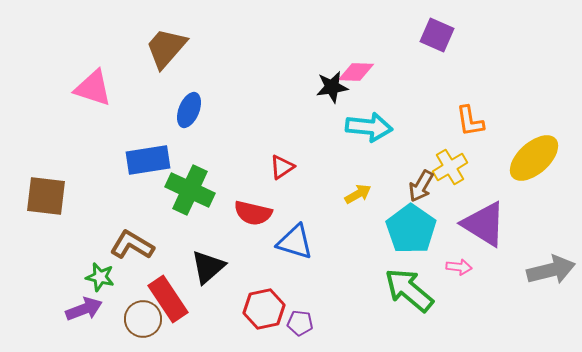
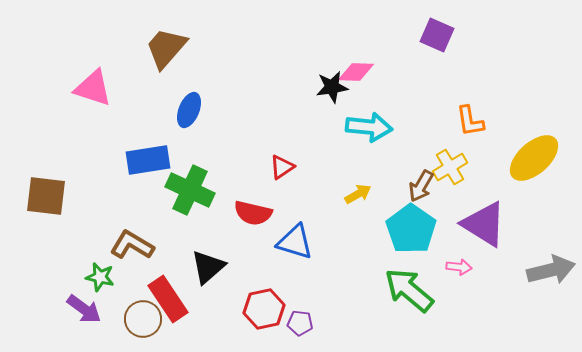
purple arrow: rotated 57 degrees clockwise
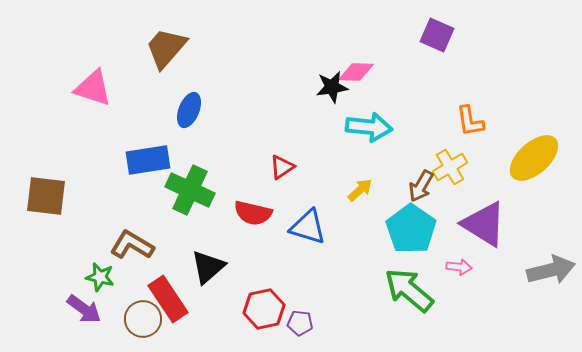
yellow arrow: moved 2 px right, 4 px up; rotated 12 degrees counterclockwise
blue triangle: moved 13 px right, 15 px up
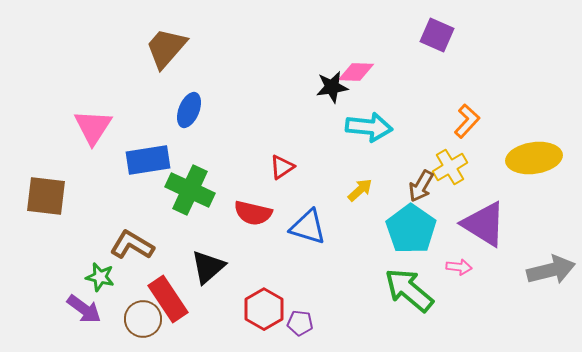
pink triangle: moved 39 px down; rotated 45 degrees clockwise
orange L-shape: moved 3 px left; rotated 128 degrees counterclockwise
yellow ellipse: rotated 34 degrees clockwise
red hexagon: rotated 18 degrees counterclockwise
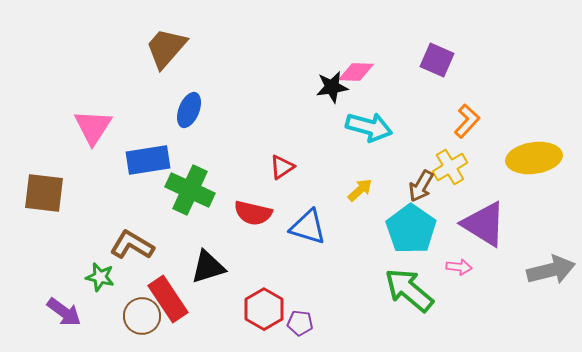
purple square: moved 25 px down
cyan arrow: rotated 9 degrees clockwise
brown square: moved 2 px left, 3 px up
black triangle: rotated 24 degrees clockwise
purple arrow: moved 20 px left, 3 px down
brown circle: moved 1 px left, 3 px up
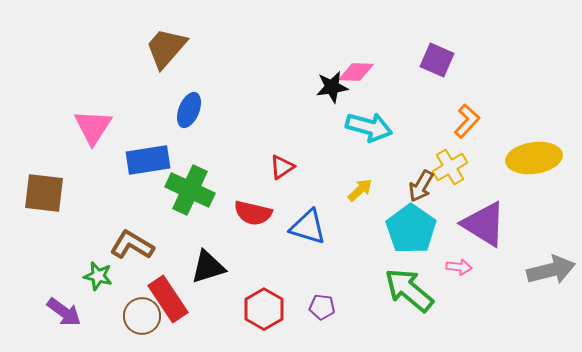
green star: moved 2 px left, 1 px up
purple pentagon: moved 22 px right, 16 px up
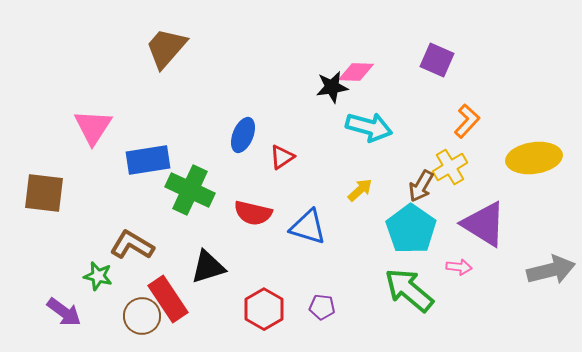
blue ellipse: moved 54 px right, 25 px down
red triangle: moved 10 px up
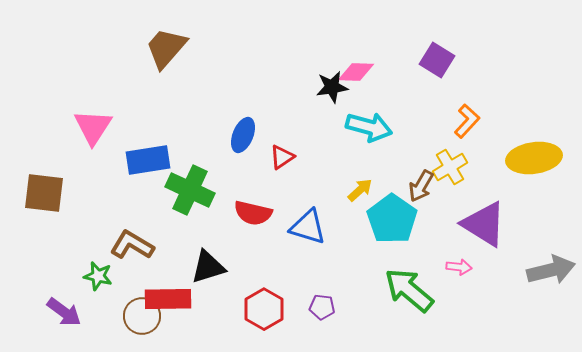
purple square: rotated 8 degrees clockwise
cyan pentagon: moved 19 px left, 10 px up
red rectangle: rotated 57 degrees counterclockwise
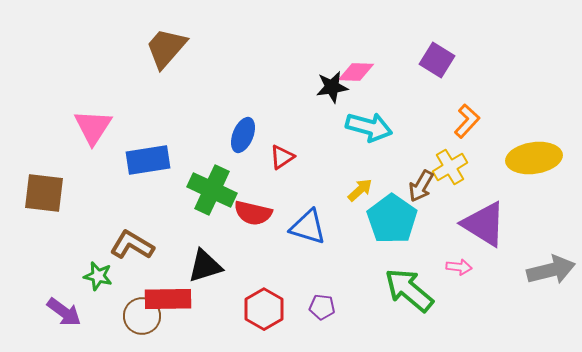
green cross: moved 22 px right
black triangle: moved 3 px left, 1 px up
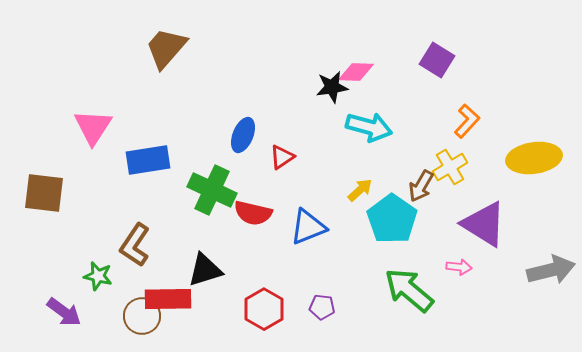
blue triangle: rotated 39 degrees counterclockwise
brown L-shape: moved 3 px right; rotated 87 degrees counterclockwise
black triangle: moved 4 px down
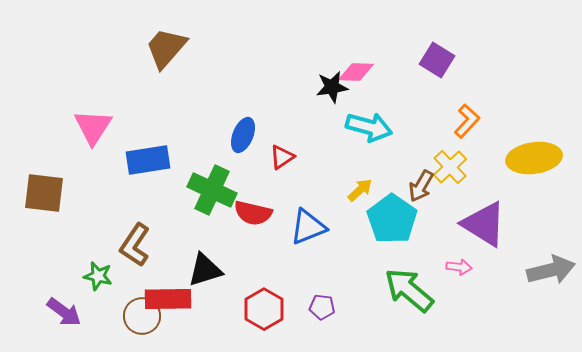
yellow cross: rotated 12 degrees counterclockwise
